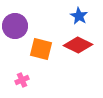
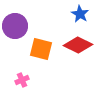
blue star: moved 1 px right, 2 px up
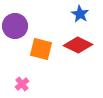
pink cross: moved 4 px down; rotated 16 degrees counterclockwise
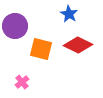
blue star: moved 11 px left
pink cross: moved 2 px up
